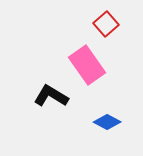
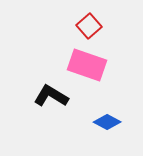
red square: moved 17 px left, 2 px down
pink rectangle: rotated 36 degrees counterclockwise
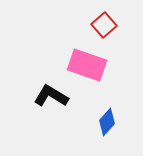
red square: moved 15 px right, 1 px up
blue diamond: rotated 76 degrees counterclockwise
